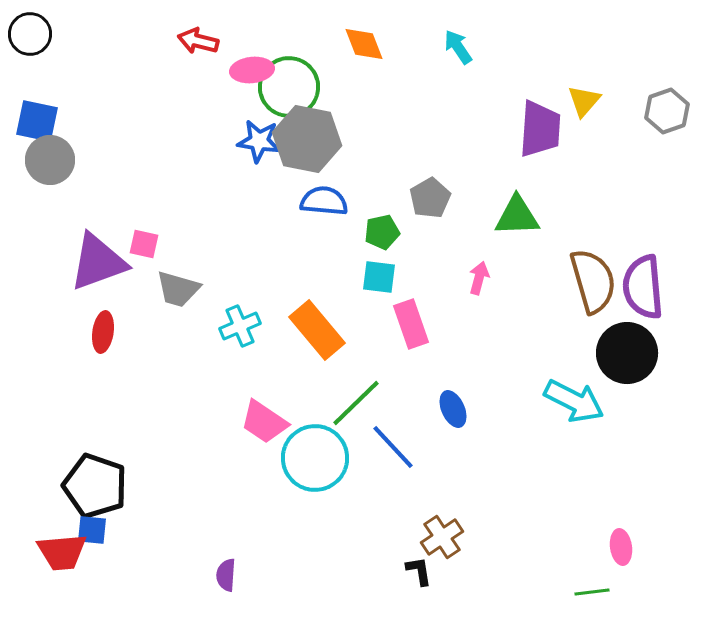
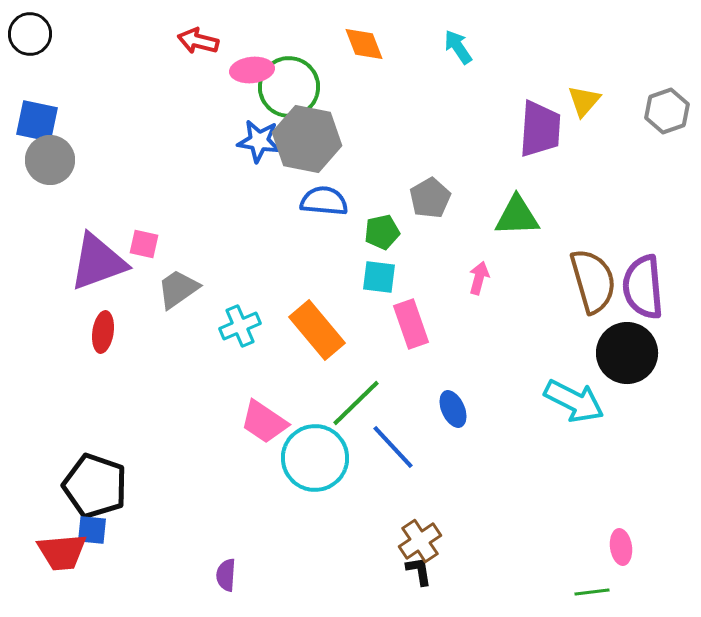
gray trapezoid at (178, 289): rotated 129 degrees clockwise
brown cross at (442, 537): moved 22 px left, 4 px down
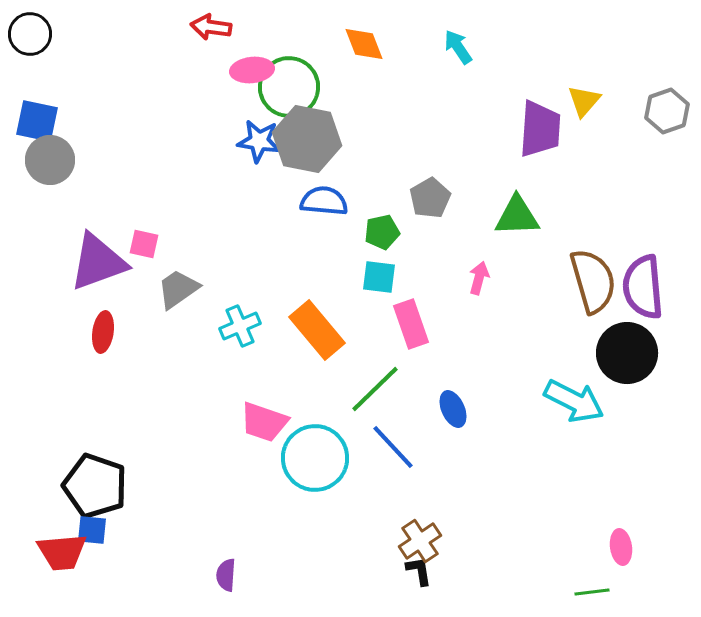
red arrow at (198, 41): moved 13 px right, 14 px up; rotated 6 degrees counterclockwise
green line at (356, 403): moved 19 px right, 14 px up
pink trapezoid at (264, 422): rotated 15 degrees counterclockwise
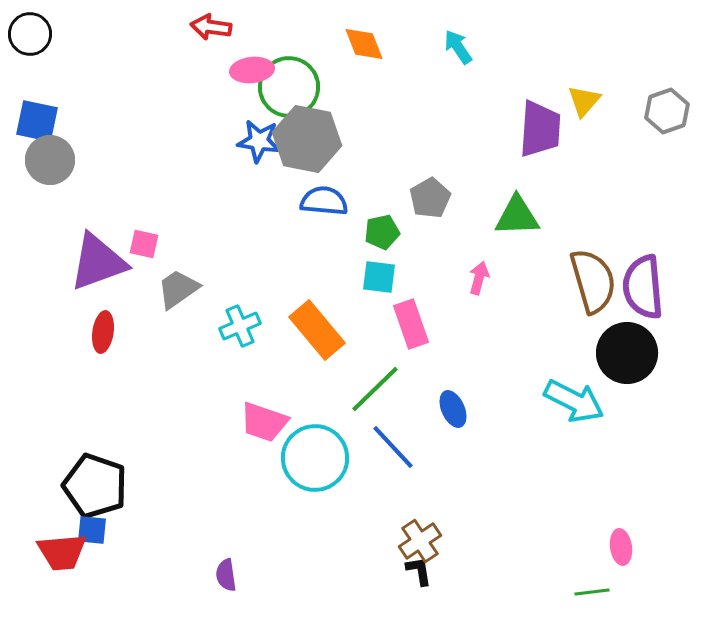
purple semicircle at (226, 575): rotated 12 degrees counterclockwise
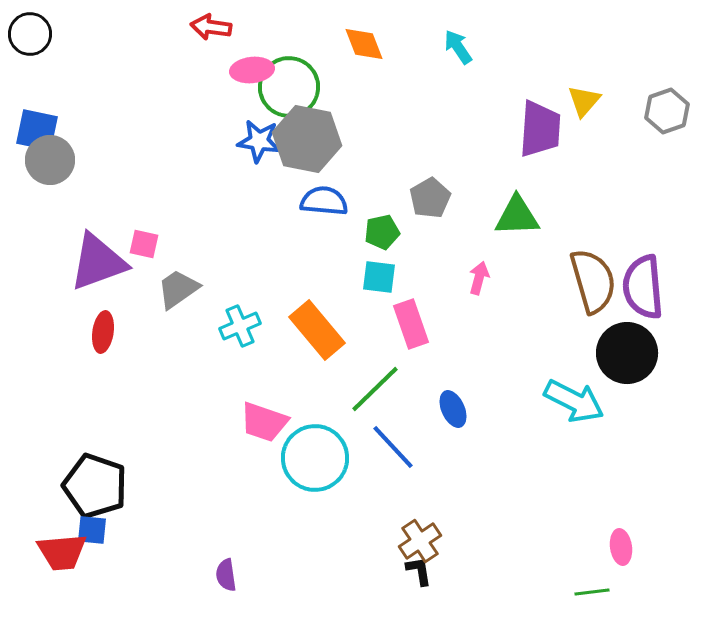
blue square at (37, 121): moved 9 px down
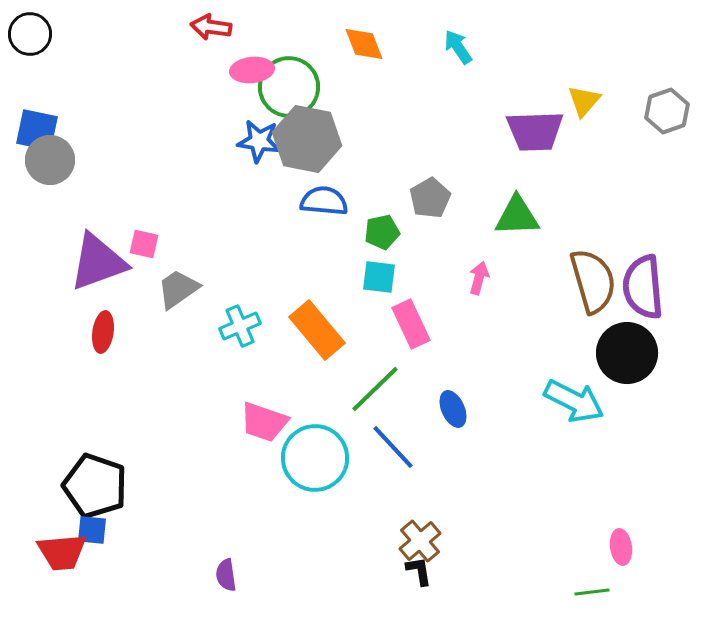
purple trapezoid at (540, 129): moved 5 px left, 2 px down; rotated 84 degrees clockwise
pink rectangle at (411, 324): rotated 6 degrees counterclockwise
brown cross at (420, 541): rotated 6 degrees counterclockwise
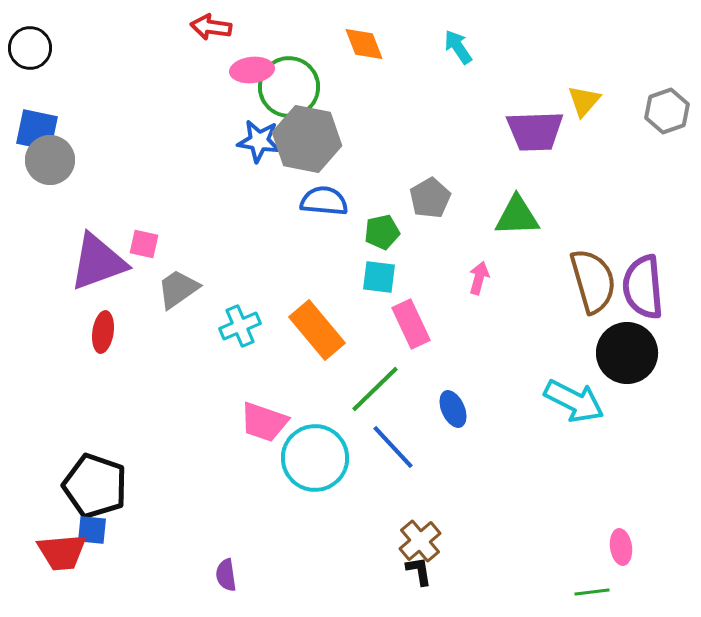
black circle at (30, 34): moved 14 px down
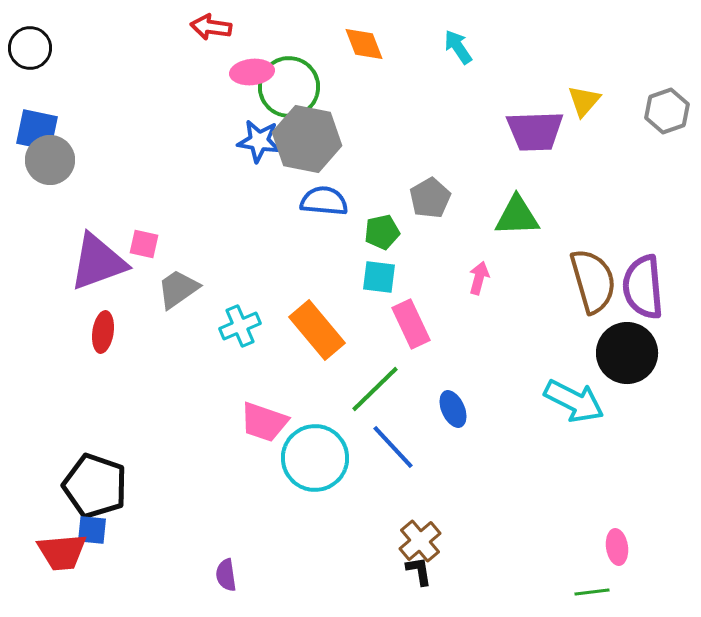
pink ellipse at (252, 70): moved 2 px down
pink ellipse at (621, 547): moved 4 px left
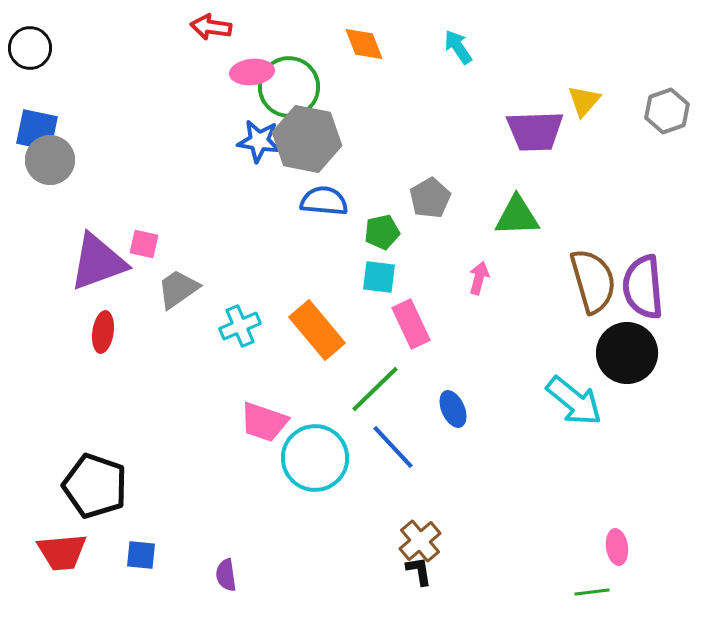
cyan arrow at (574, 401): rotated 12 degrees clockwise
blue square at (92, 530): moved 49 px right, 25 px down
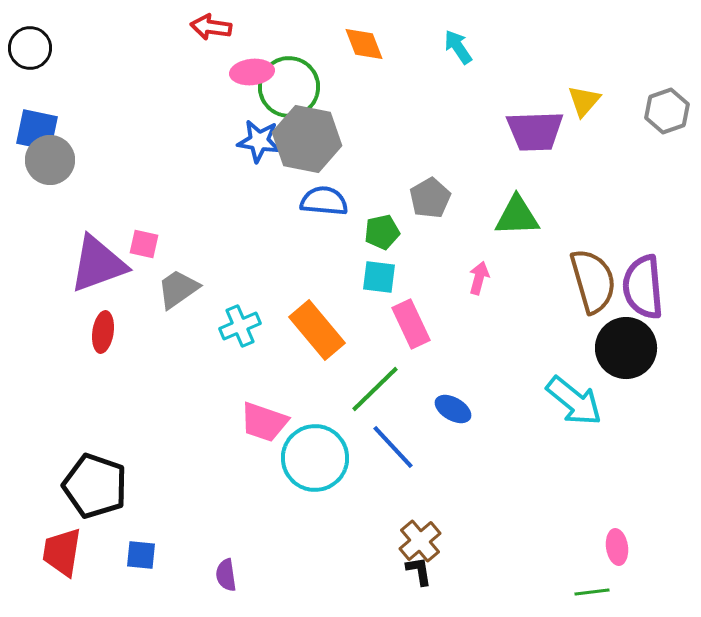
purple triangle at (98, 262): moved 2 px down
black circle at (627, 353): moved 1 px left, 5 px up
blue ellipse at (453, 409): rotated 36 degrees counterclockwise
red trapezoid at (62, 552): rotated 104 degrees clockwise
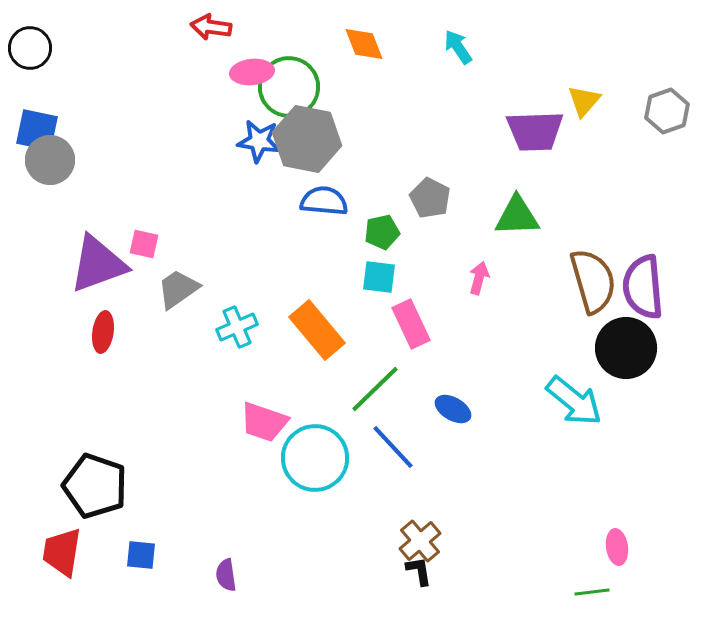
gray pentagon at (430, 198): rotated 15 degrees counterclockwise
cyan cross at (240, 326): moved 3 px left, 1 px down
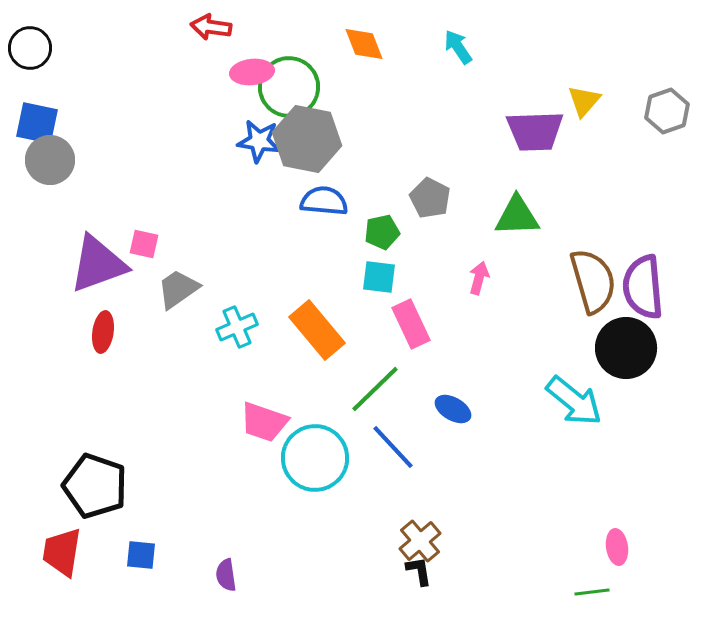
blue square at (37, 130): moved 7 px up
